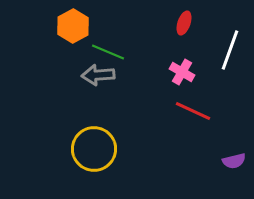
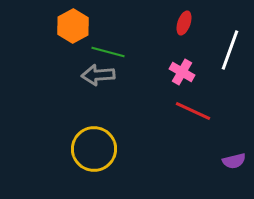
green line: rotated 8 degrees counterclockwise
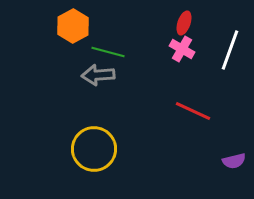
pink cross: moved 23 px up
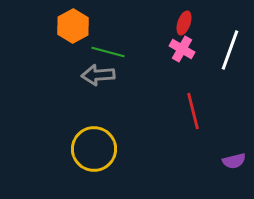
red line: rotated 51 degrees clockwise
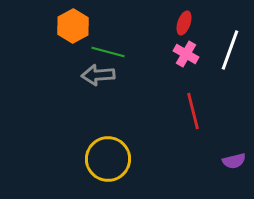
pink cross: moved 4 px right, 5 px down
yellow circle: moved 14 px right, 10 px down
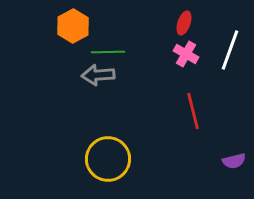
green line: rotated 16 degrees counterclockwise
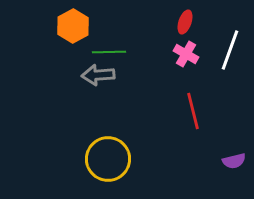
red ellipse: moved 1 px right, 1 px up
green line: moved 1 px right
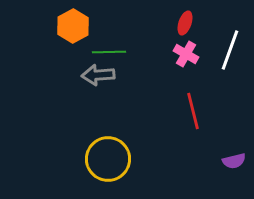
red ellipse: moved 1 px down
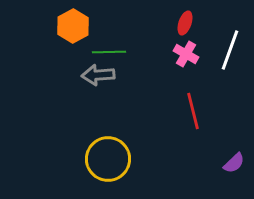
purple semicircle: moved 2 px down; rotated 30 degrees counterclockwise
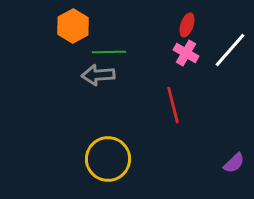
red ellipse: moved 2 px right, 2 px down
white line: rotated 21 degrees clockwise
pink cross: moved 1 px up
red line: moved 20 px left, 6 px up
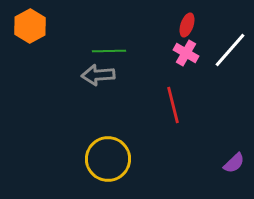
orange hexagon: moved 43 px left
green line: moved 1 px up
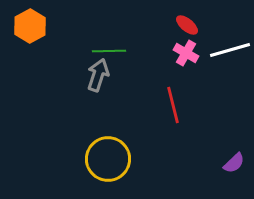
red ellipse: rotated 70 degrees counterclockwise
white line: rotated 33 degrees clockwise
gray arrow: rotated 112 degrees clockwise
